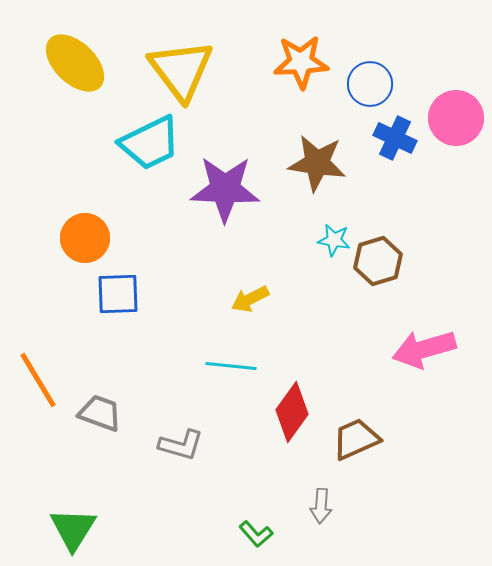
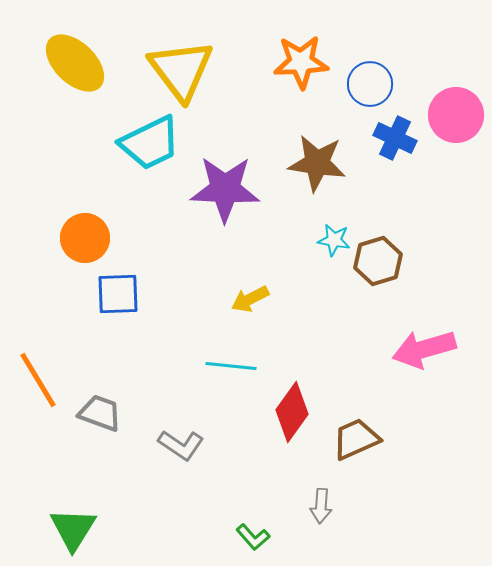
pink circle: moved 3 px up
gray L-shape: rotated 18 degrees clockwise
green L-shape: moved 3 px left, 3 px down
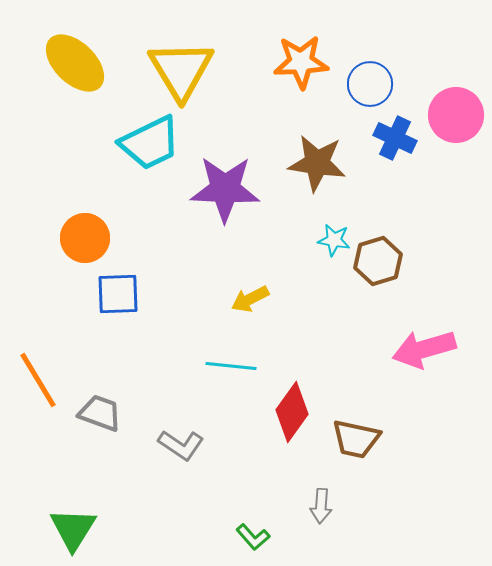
yellow triangle: rotated 6 degrees clockwise
brown trapezoid: rotated 144 degrees counterclockwise
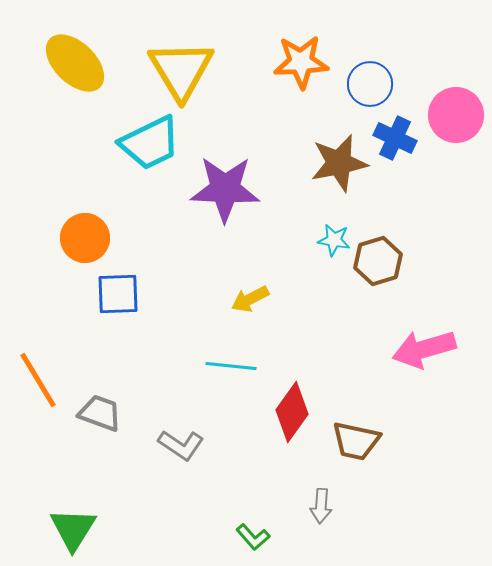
brown star: moved 22 px right; rotated 20 degrees counterclockwise
brown trapezoid: moved 2 px down
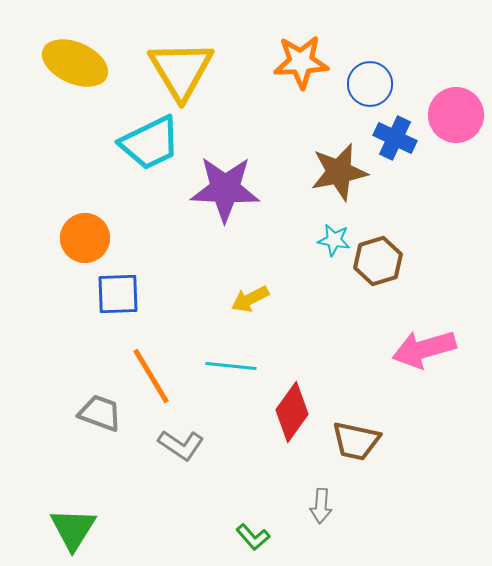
yellow ellipse: rotated 20 degrees counterclockwise
brown star: moved 9 px down
orange line: moved 113 px right, 4 px up
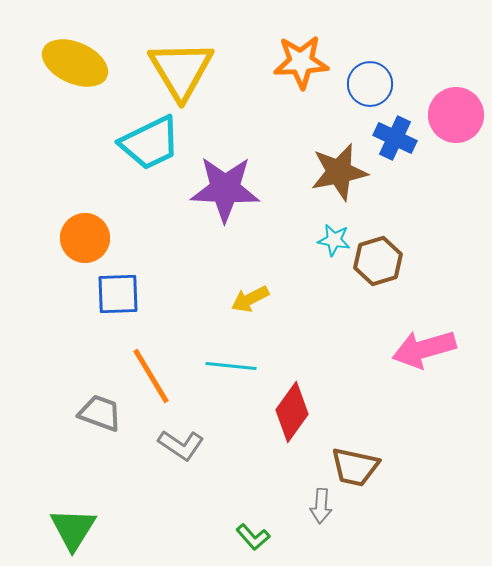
brown trapezoid: moved 1 px left, 26 px down
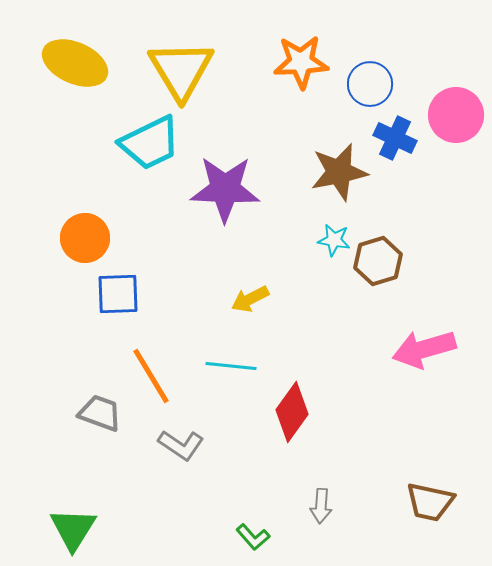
brown trapezoid: moved 75 px right, 35 px down
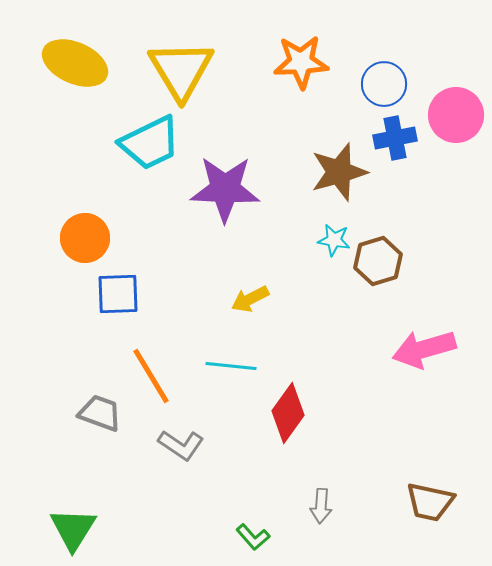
blue circle: moved 14 px right
blue cross: rotated 36 degrees counterclockwise
brown star: rotated 4 degrees counterclockwise
red diamond: moved 4 px left, 1 px down
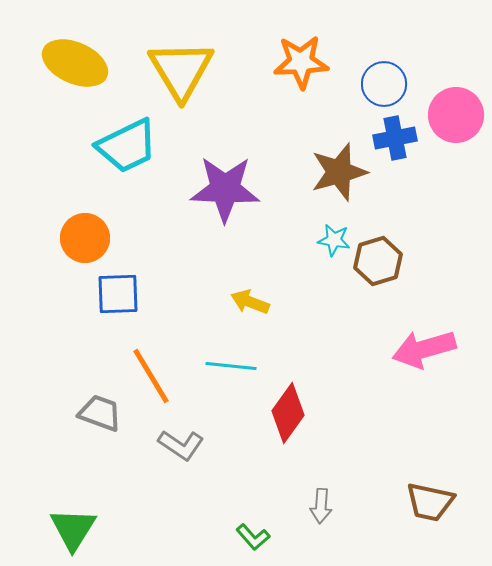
cyan trapezoid: moved 23 px left, 3 px down
yellow arrow: moved 3 px down; rotated 48 degrees clockwise
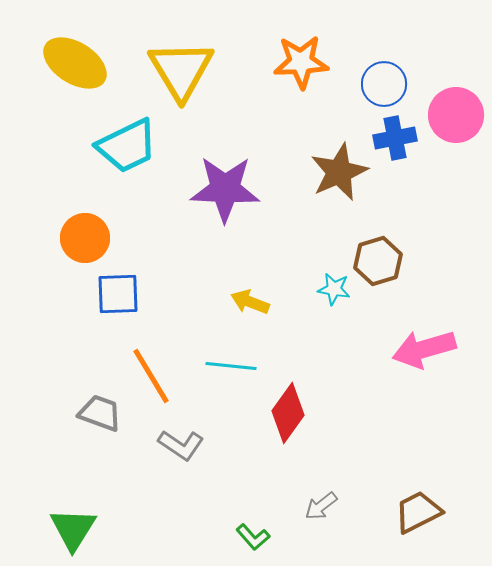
yellow ellipse: rotated 8 degrees clockwise
brown star: rotated 8 degrees counterclockwise
cyan star: moved 49 px down
brown trapezoid: moved 12 px left, 10 px down; rotated 141 degrees clockwise
gray arrow: rotated 48 degrees clockwise
